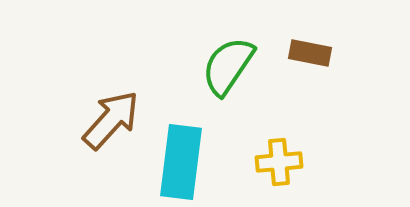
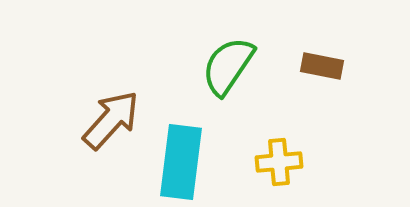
brown rectangle: moved 12 px right, 13 px down
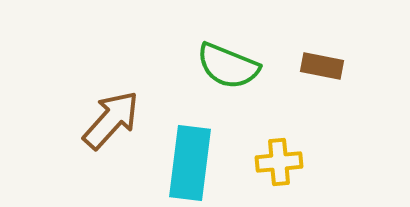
green semicircle: rotated 102 degrees counterclockwise
cyan rectangle: moved 9 px right, 1 px down
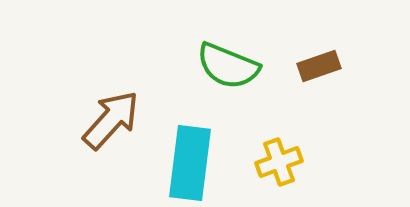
brown rectangle: moved 3 px left; rotated 30 degrees counterclockwise
yellow cross: rotated 15 degrees counterclockwise
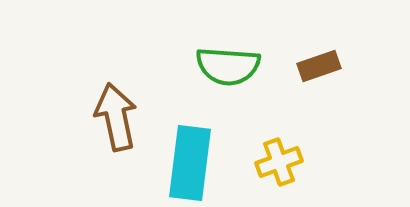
green semicircle: rotated 18 degrees counterclockwise
brown arrow: moved 5 px right, 3 px up; rotated 54 degrees counterclockwise
